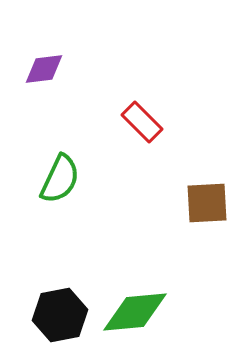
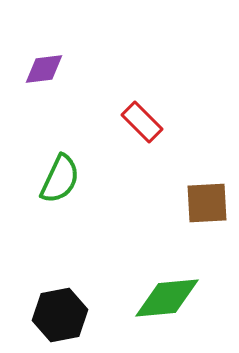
green diamond: moved 32 px right, 14 px up
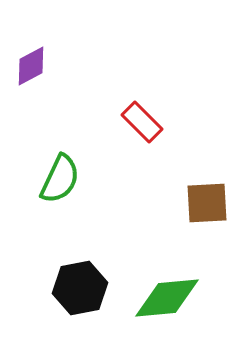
purple diamond: moved 13 px left, 3 px up; rotated 21 degrees counterclockwise
black hexagon: moved 20 px right, 27 px up
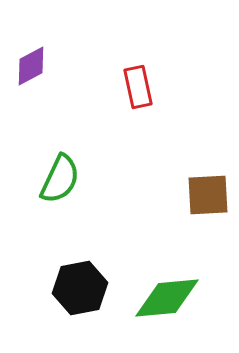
red rectangle: moved 4 px left, 35 px up; rotated 33 degrees clockwise
brown square: moved 1 px right, 8 px up
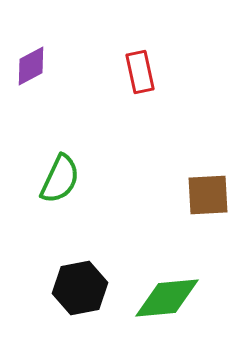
red rectangle: moved 2 px right, 15 px up
